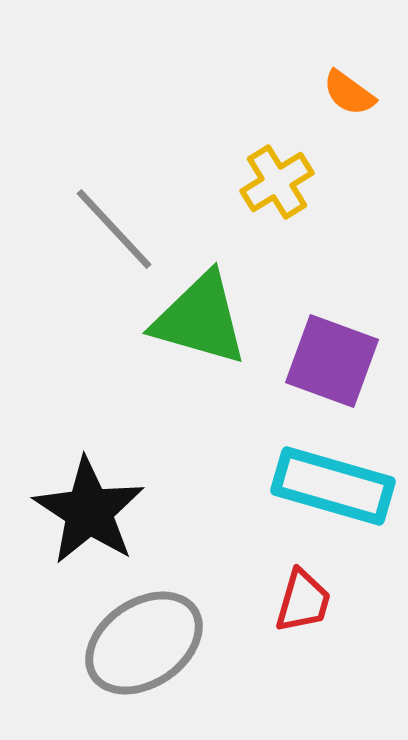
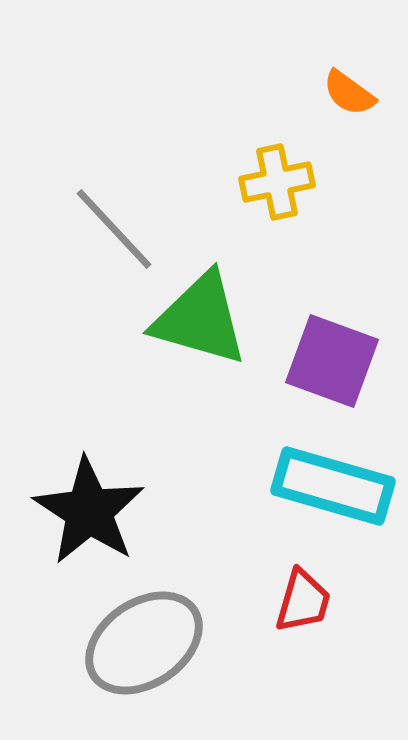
yellow cross: rotated 20 degrees clockwise
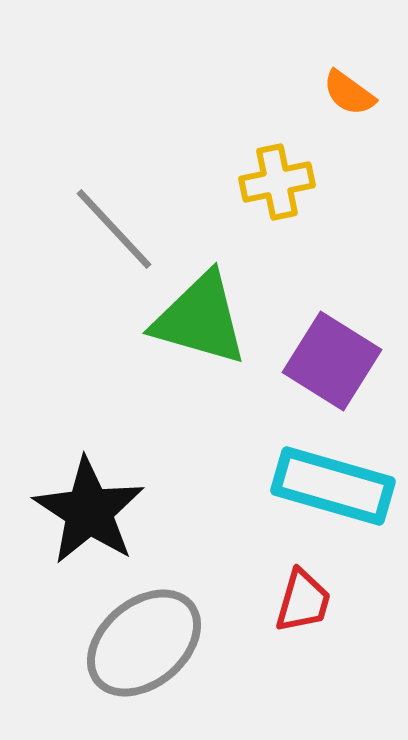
purple square: rotated 12 degrees clockwise
gray ellipse: rotated 6 degrees counterclockwise
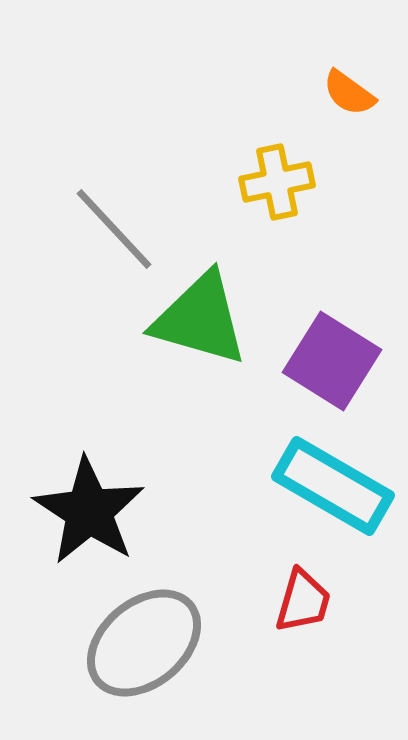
cyan rectangle: rotated 14 degrees clockwise
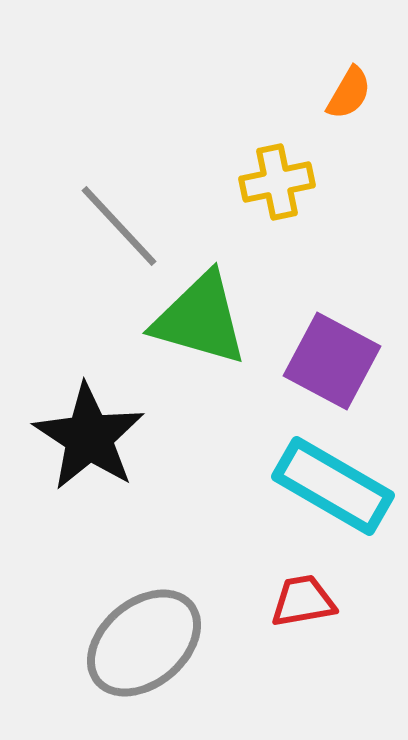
orange semicircle: rotated 96 degrees counterclockwise
gray line: moved 5 px right, 3 px up
purple square: rotated 4 degrees counterclockwise
black star: moved 74 px up
red trapezoid: rotated 116 degrees counterclockwise
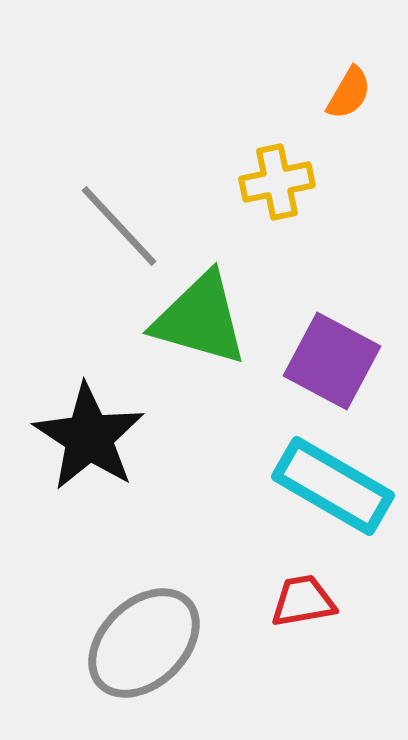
gray ellipse: rotated 4 degrees counterclockwise
